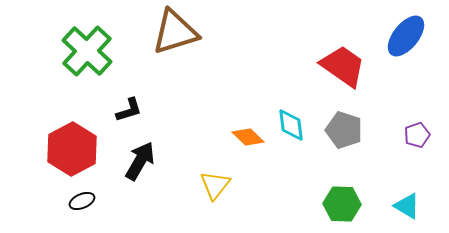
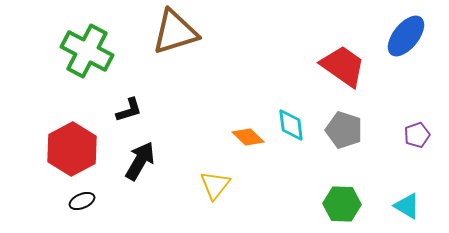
green cross: rotated 15 degrees counterclockwise
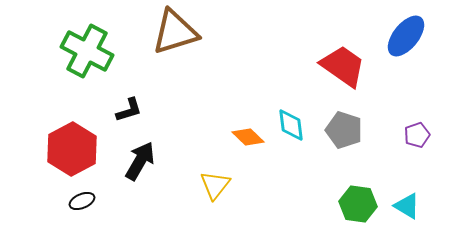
green hexagon: moved 16 px right; rotated 6 degrees clockwise
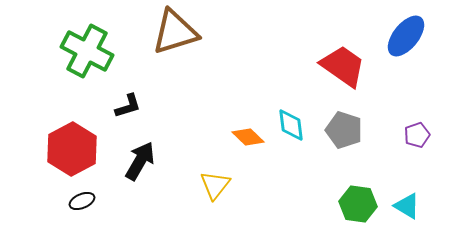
black L-shape: moved 1 px left, 4 px up
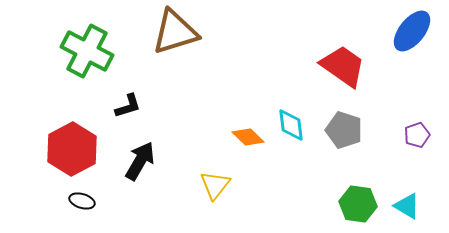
blue ellipse: moved 6 px right, 5 px up
black ellipse: rotated 40 degrees clockwise
